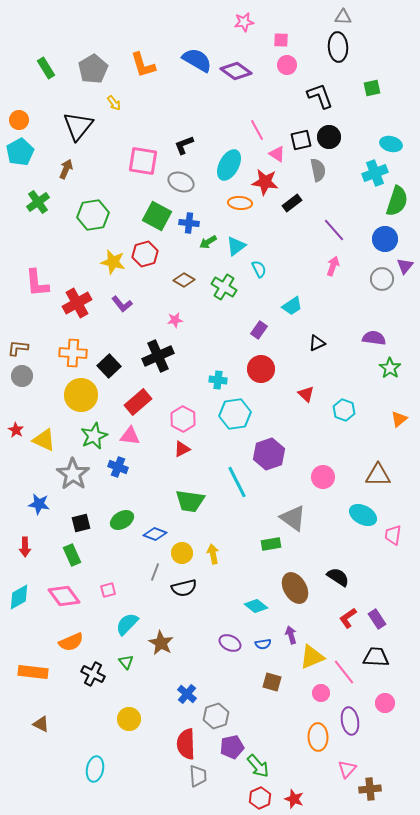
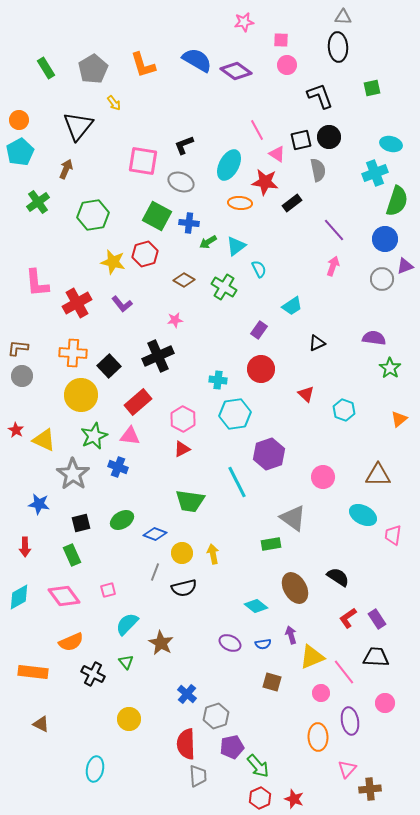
purple triangle at (405, 266): rotated 30 degrees clockwise
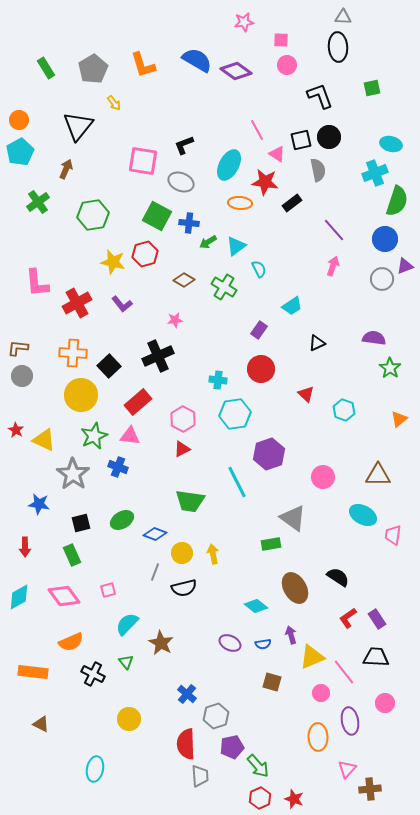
gray trapezoid at (198, 776): moved 2 px right
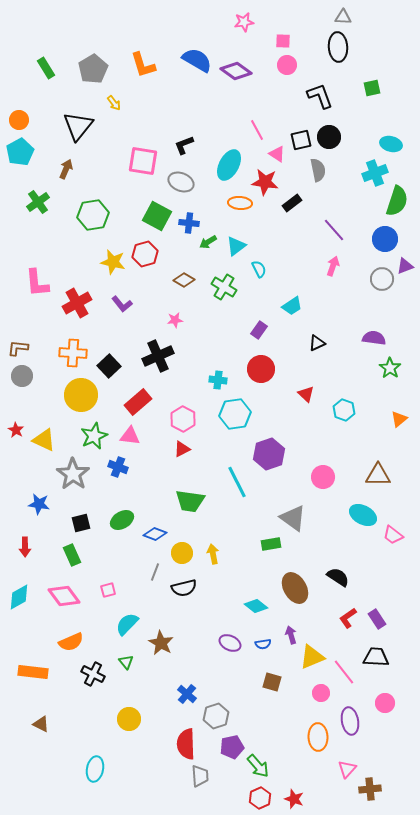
pink square at (281, 40): moved 2 px right, 1 px down
pink trapezoid at (393, 535): rotated 60 degrees counterclockwise
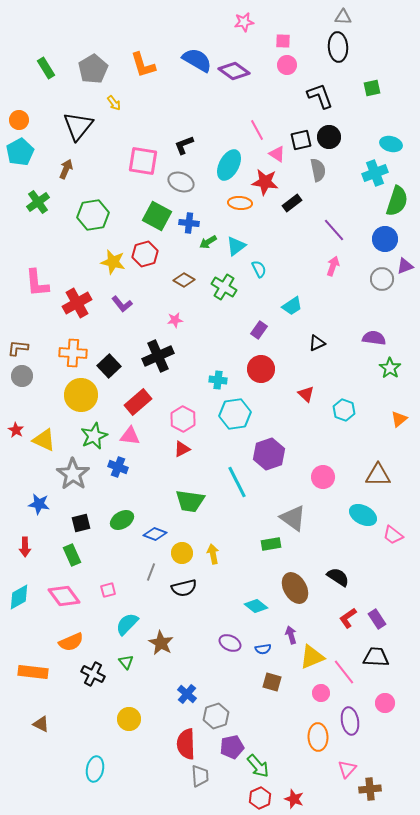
purple diamond at (236, 71): moved 2 px left
gray line at (155, 572): moved 4 px left
blue semicircle at (263, 644): moved 5 px down
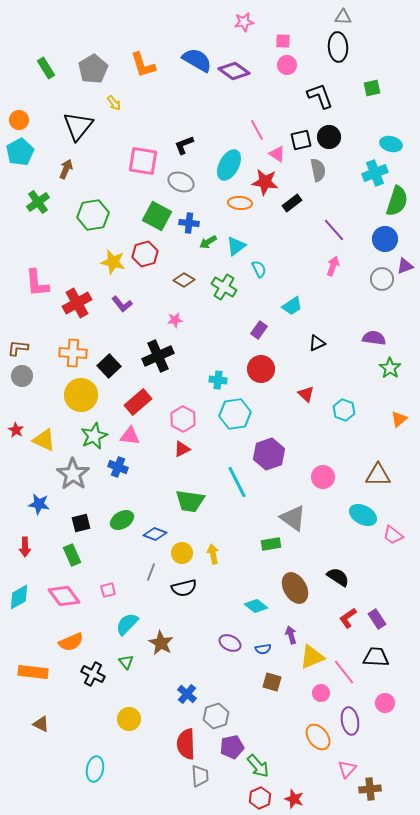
orange ellipse at (318, 737): rotated 36 degrees counterclockwise
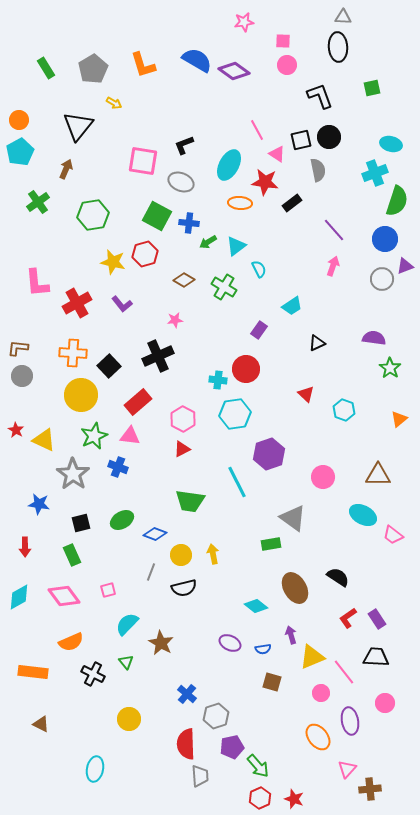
yellow arrow at (114, 103): rotated 21 degrees counterclockwise
red circle at (261, 369): moved 15 px left
yellow circle at (182, 553): moved 1 px left, 2 px down
